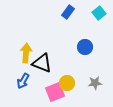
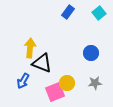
blue circle: moved 6 px right, 6 px down
yellow arrow: moved 4 px right, 5 px up
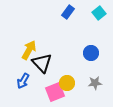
yellow arrow: moved 1 px left, 2 px down; rotated 24 degrees clockwise
black triangle: rotated 25 degrees clockwise
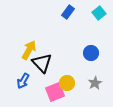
gray star: rotated 24 degrees counterclockwise
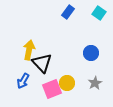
cyan square: rotated 16 degrees counterclockwise
yellow arrow: rotated 18 degrees counterclockwise
pink square: moved 3 px left, 3 px up
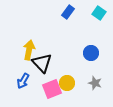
gray star: rotated 24 degrees counterclockwise
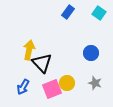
blue arrow: moved 6 px down
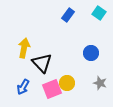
blue rectangle: moved 3 px down
yellow arrow: moved 5 px left, 2 px up
gray star: moved 5 px right
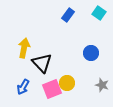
gray star: moved 2 px right, 2 px down
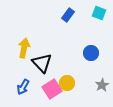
cyan square: rotated 16 degrees counterclockwise
gray star: rotated 24 degrees clockwise
pink square: rotated 12 degrees counterclockwise
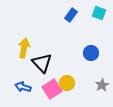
blue rectangle: moved 3 px right
blue arrow: rotated 77 degrees clockwise
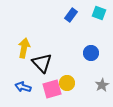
pink square: rotated 18 degrees clockwise
